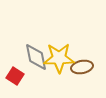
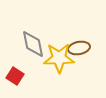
gray diamond: moved 3 px left, 13 px up
brown ellipse: moved 3 px left, 19 px up
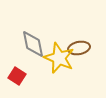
yellow star: rotated 24 degrees clockwise
red square: moved 2 px right
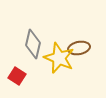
gray diamond: rotated 24 degrees clockwise
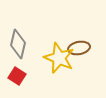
gray diamond: moved 15 px left
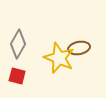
gray diamond: rotated 16 degrees clockwise
red square: rotated 18 degrees counterclockwise
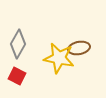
yellow star: rotated 12 degrees counterclockwise
red square: rotated 12 degrees clockwise
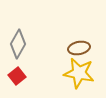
yellow star: moved 20 px right, 15 px down
red square: rotated 24 degrees clockwise
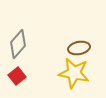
gray diamond: rotated 12 degrees clockwise
yellow star: moved 5 px left
